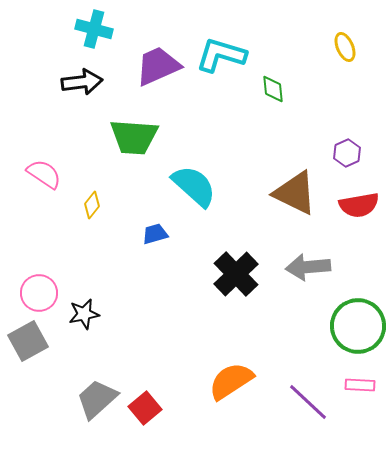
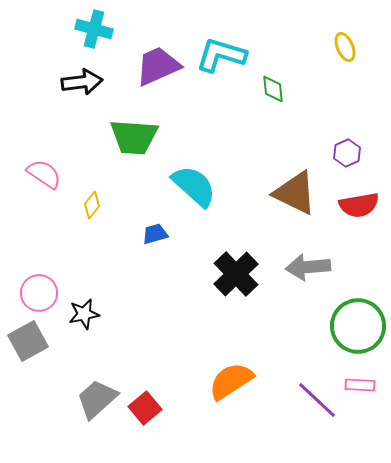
purple line: moved 9 px right, 2 px up
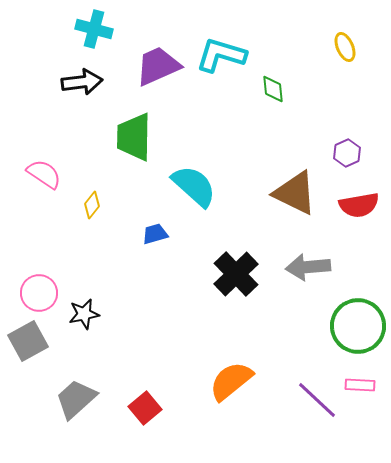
green trapezoid: rotated 87 degrees clockwise
orange semicircle: rotated 6 degrees counterclockwise
gray trapezoid: moved 21 px left
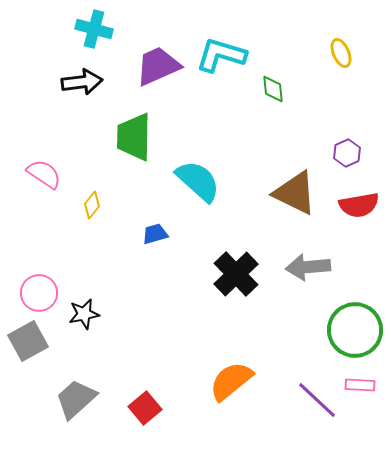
yellow ellipse: moved 4 px left, 6 px down
cyan semicircle: moved 4 px right, 5 px up
green circle: moved 3 px left, 4 px down
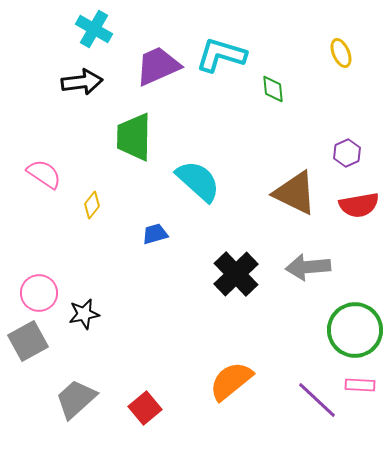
cyan cross: rotated 15 degrees clockwise
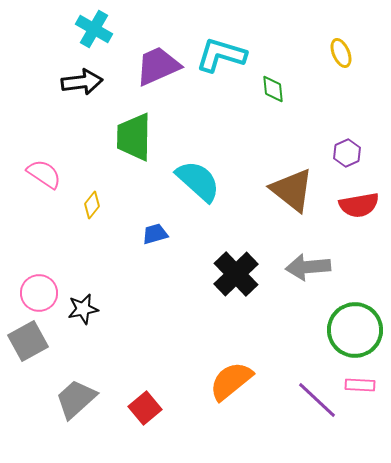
brown triangle: moved 3 px left, 3 px up; rotated 12 degrees clockwise
black star: moved 1 px left, 5 px up
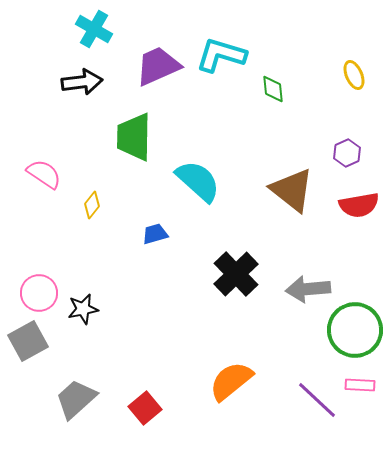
yellow ellipse: moved 13 px right, 22 px down
gray arrow: moved 22 px down
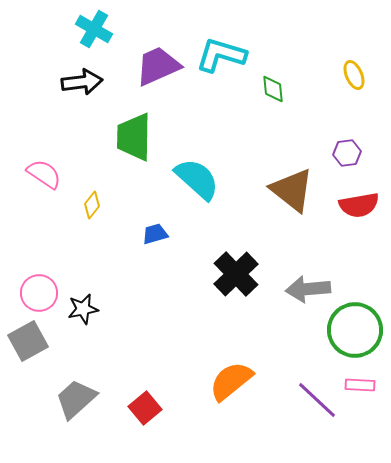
purple hexagon: rotated 16 degrees clockwise
cyan semicircle: moved 1 px left, 2 px up
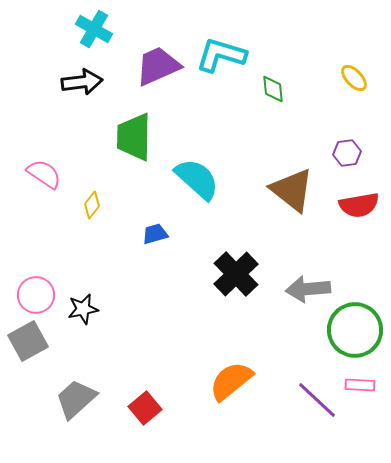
yellow ellipse: moved 3 px down; rotated 20 degrees counterclockwise
pink circle: moved 3 px left, 2 px down
